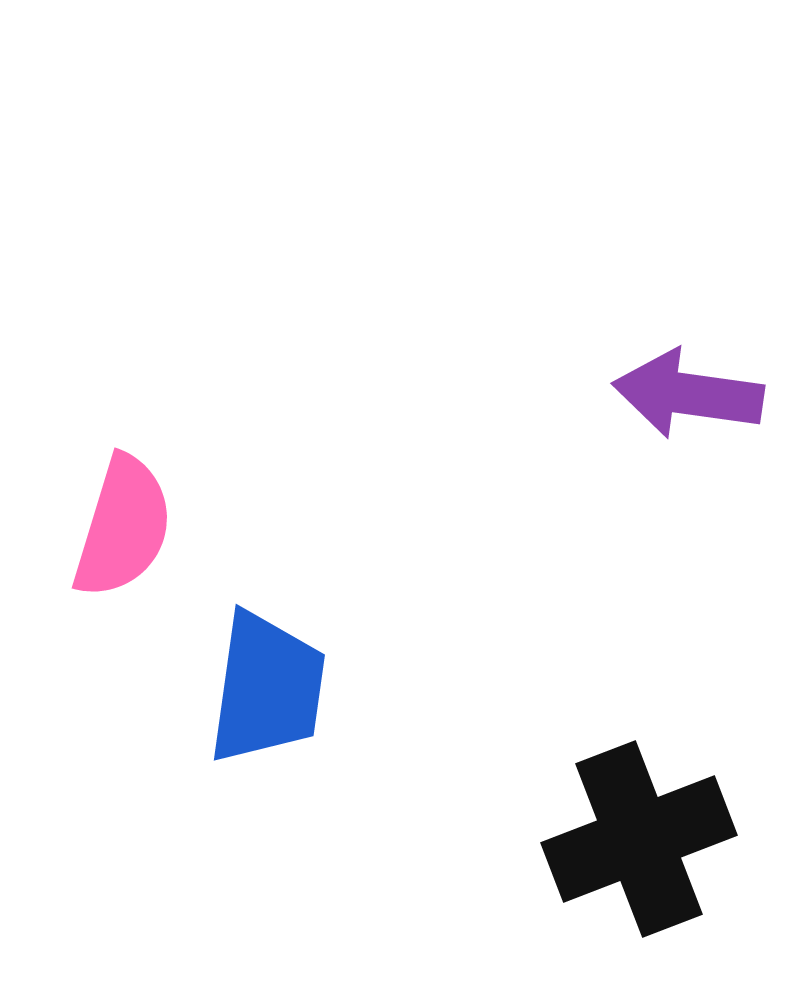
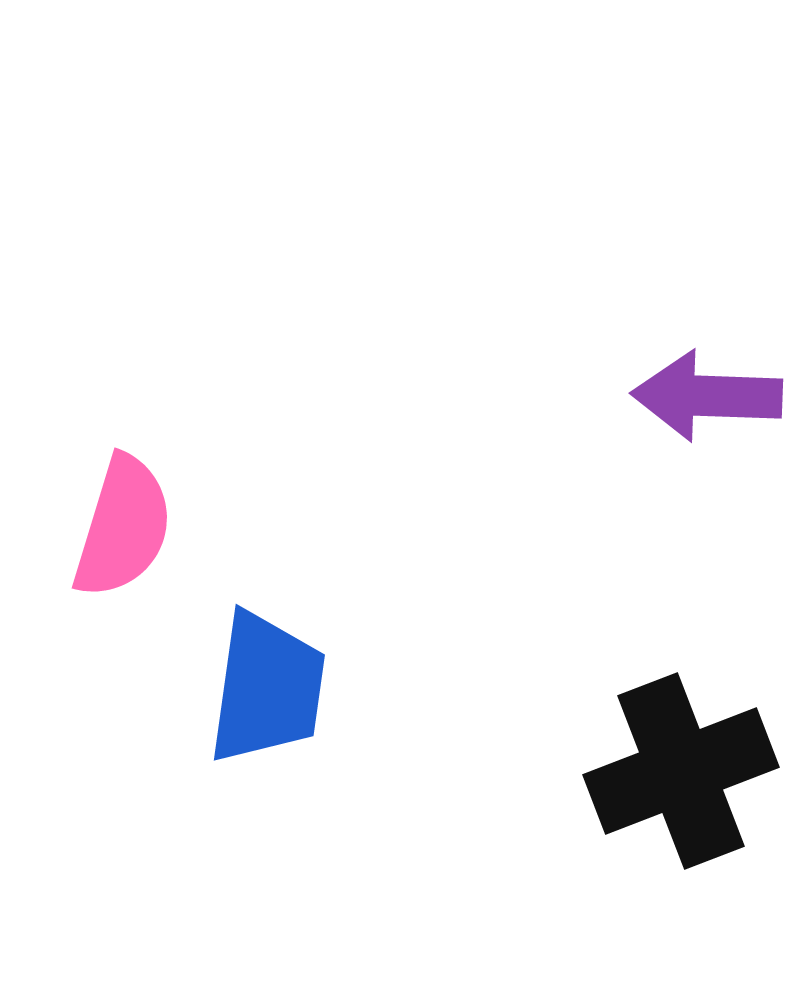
purple arrow: moved 19 px right, 2 px down; rotated 6 degrees counterclockwise
black cross: moved 42 px right, 68 px up
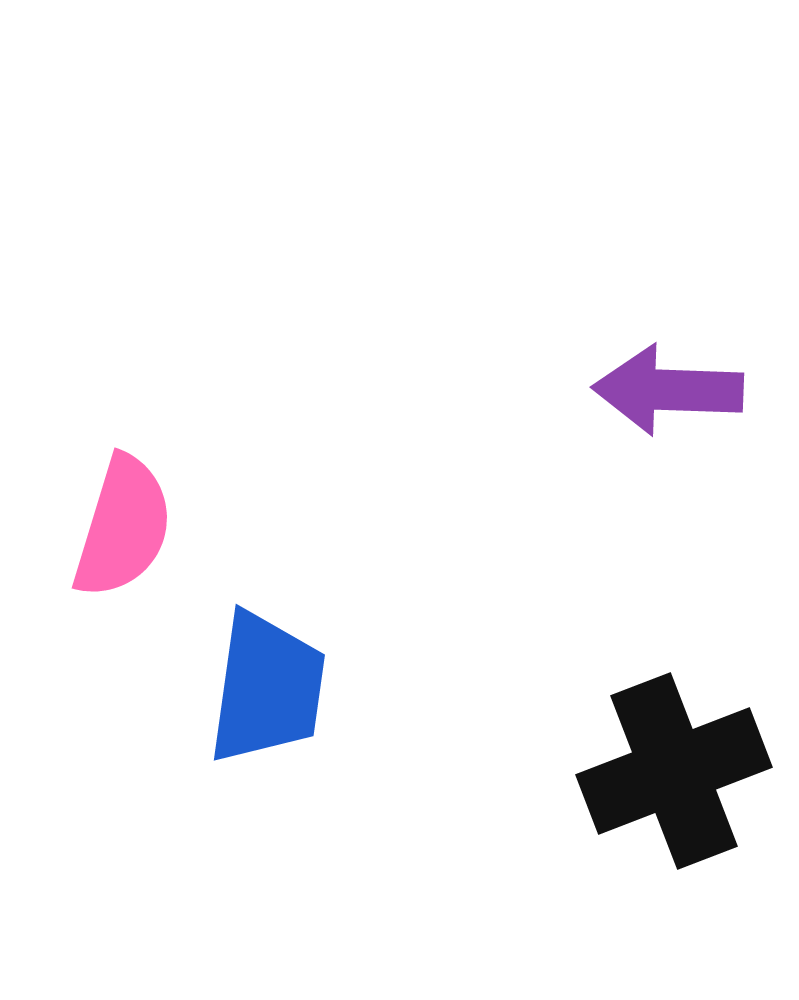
purple arrow: moved 39 px left, 6 px up
black cross: moved 7 px left
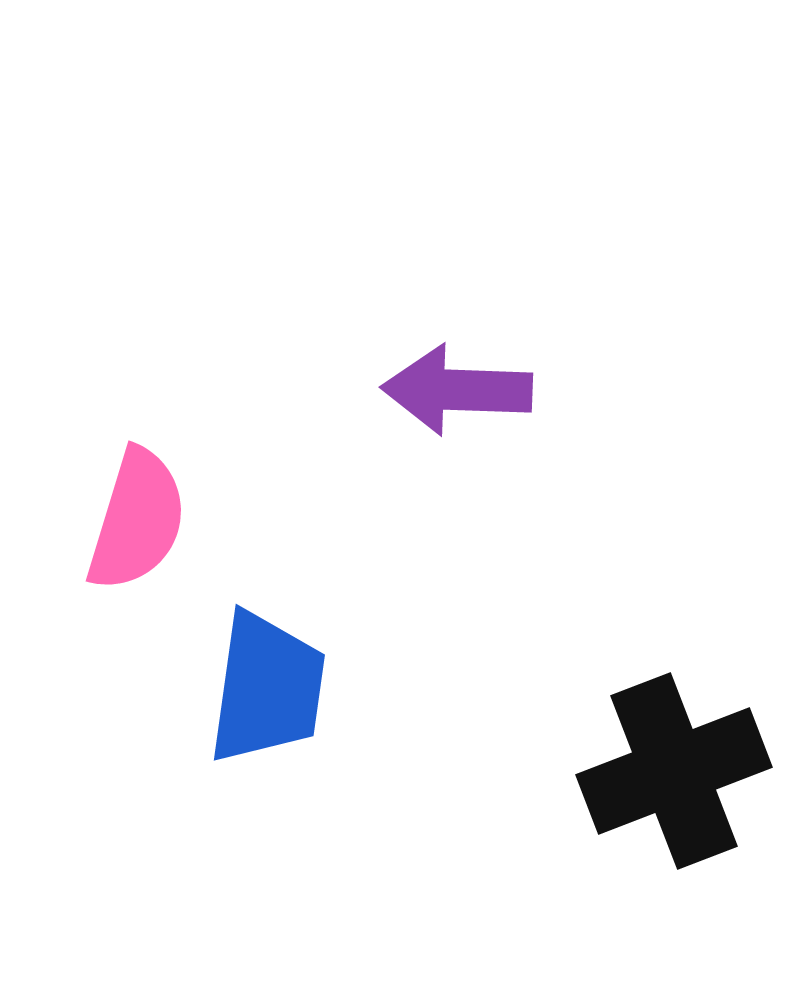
purple arrow: moved 211 px left
pink semicircle: moved 14 px right, 7 px up
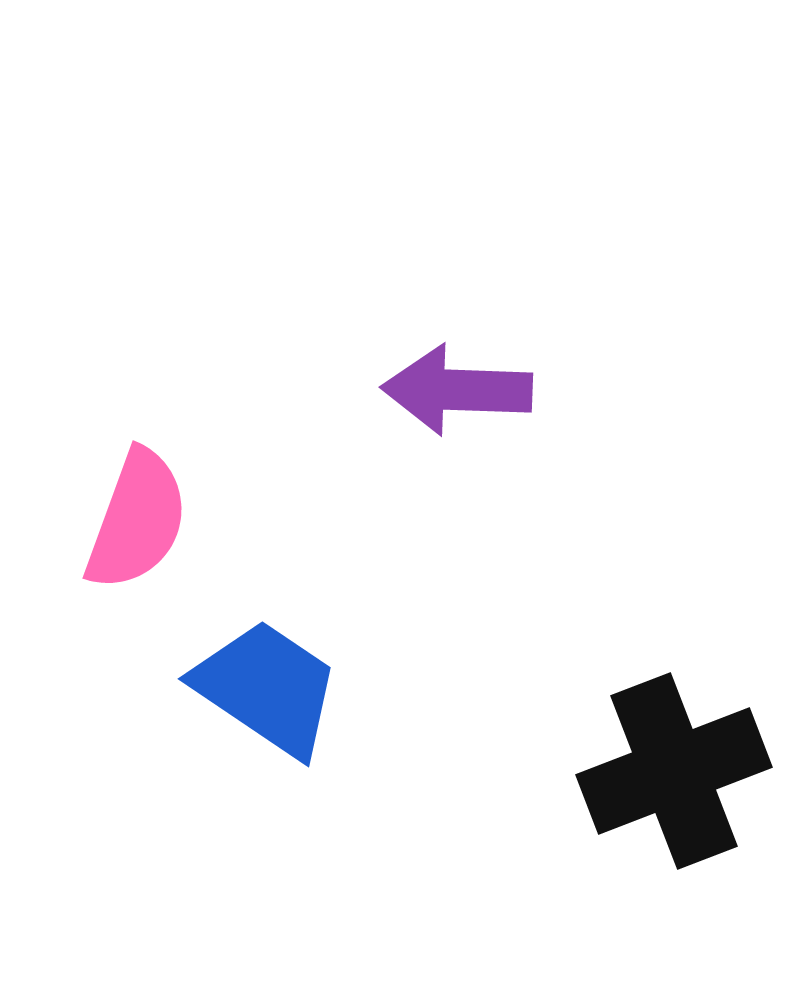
pink semicircle: rotated 3 degrees clockwise
blue trapezoid: rotated 64 degrees counterclockwise
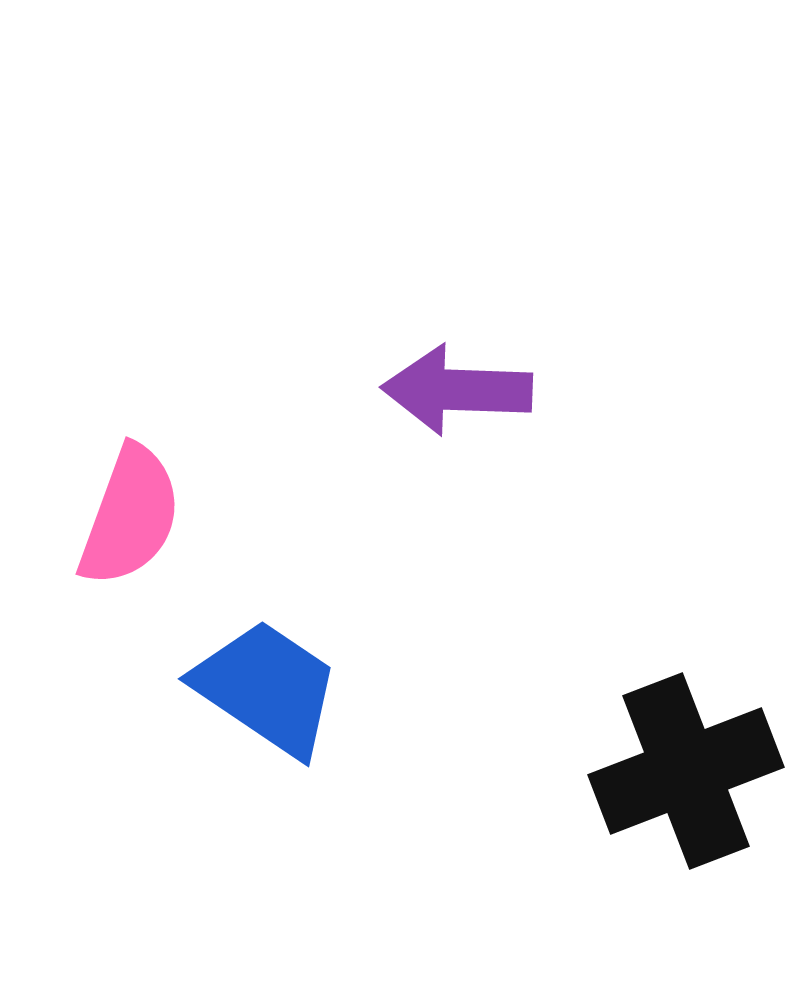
pink semicircle: moved 7 px left, 4 px up
black cross: moved 12 px right
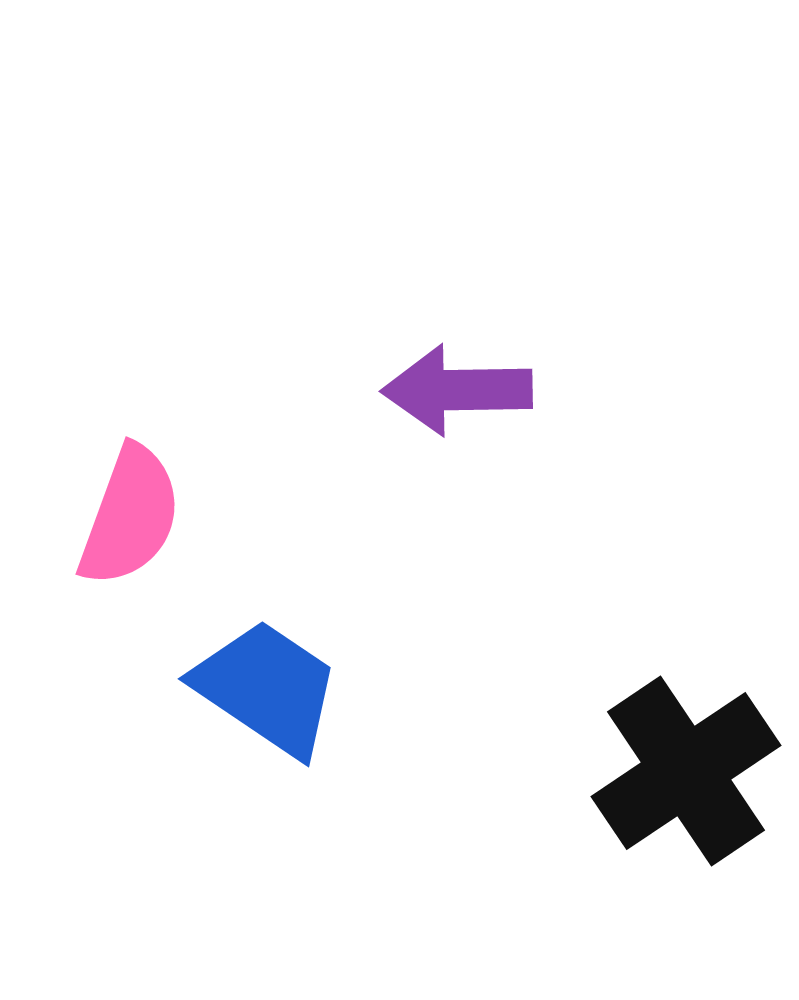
purple arrow: rotated 3 degrees counterclockwise
black cross: rotated 13 degrees counterclockwise
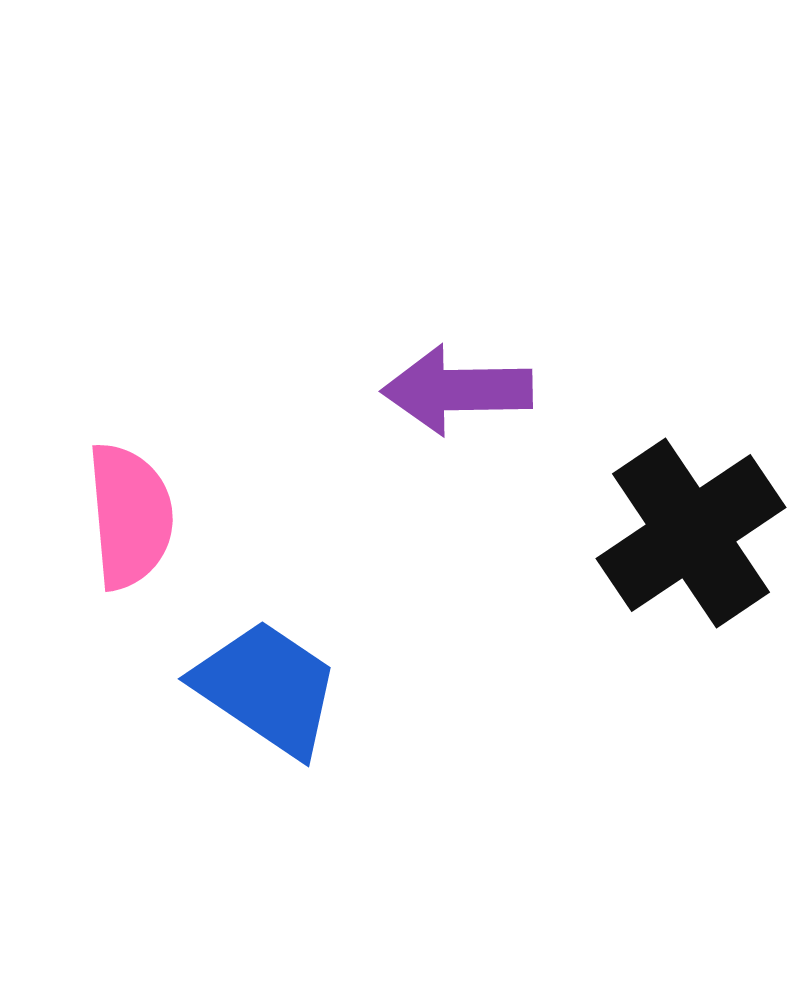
pink semicircle: rotated 25 degrees counterclockwise
black cross: moved 5 px right, 238 px up
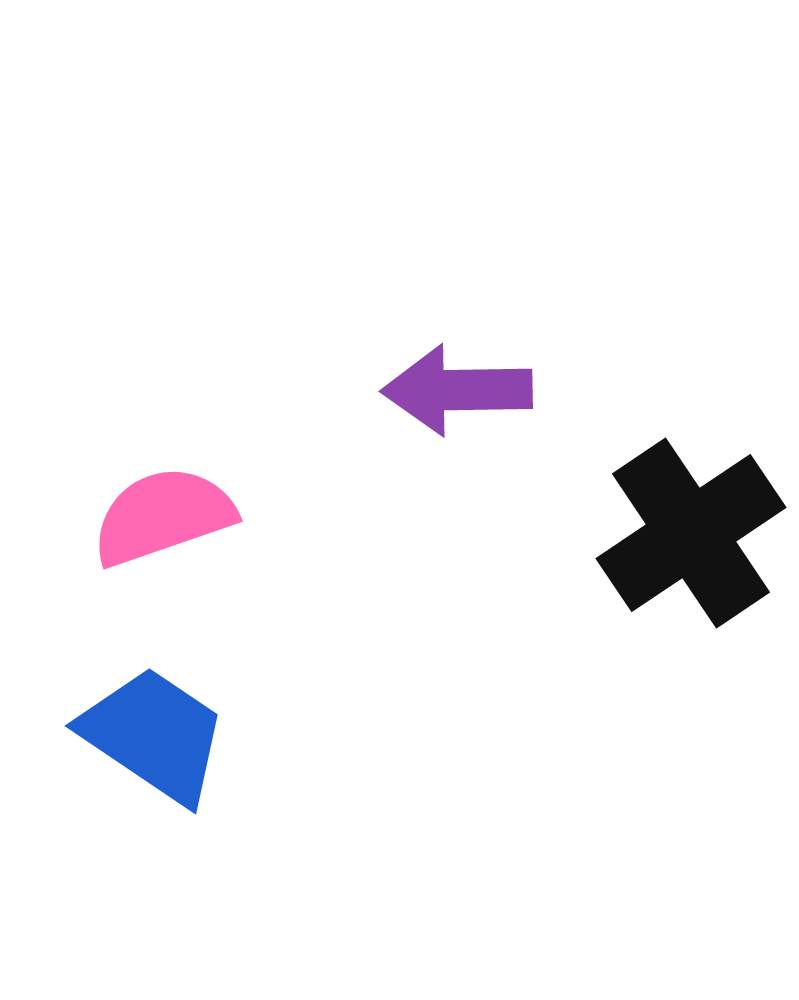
pink semicircle: moved 33 px right; rotated 104 degrees counterclockwise
blue trapezoid: moved 113 px left, 47 px down
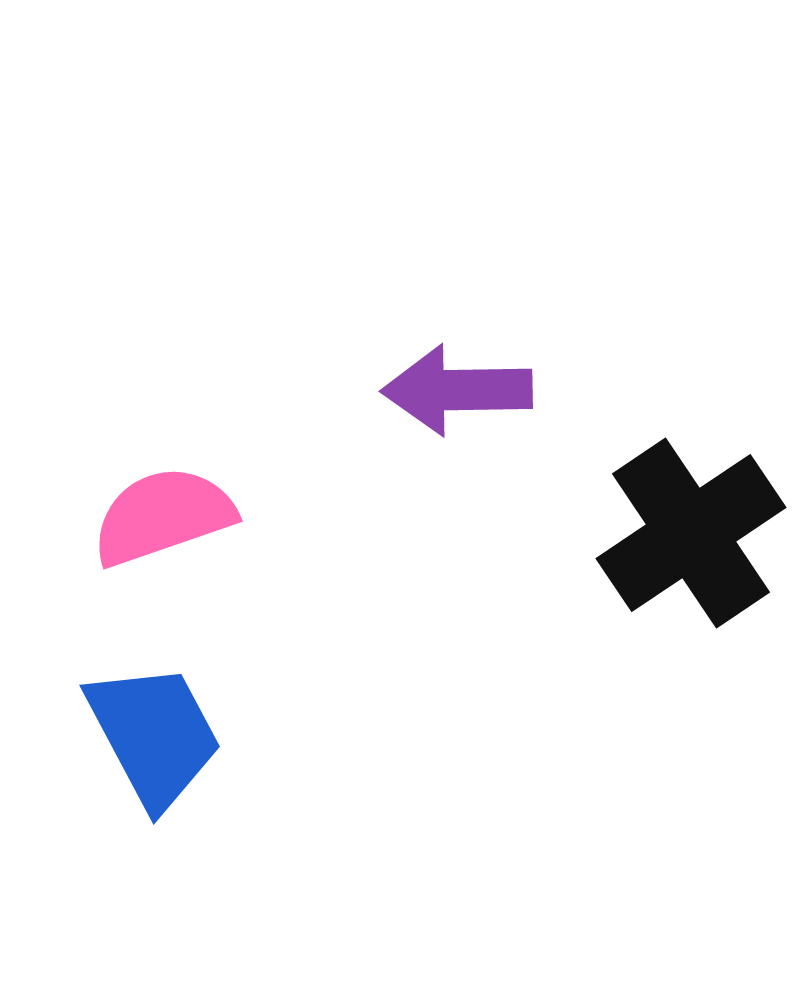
blue trapezoid: rotated 28 degrees clockwise
